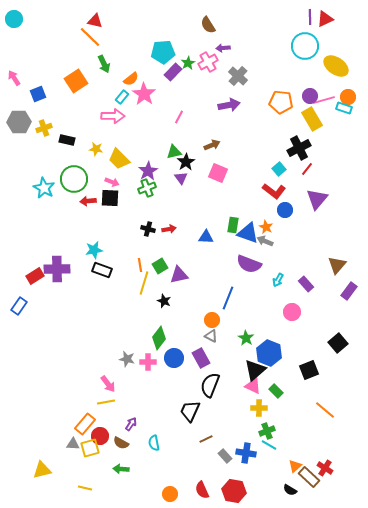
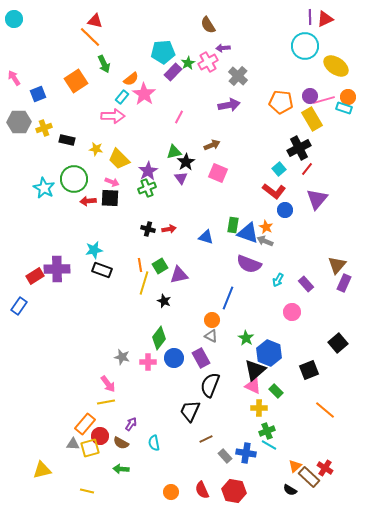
blue triangle at (206, 237): rotated 14 degrees clockwise
purple rectangle at (349, 291): moved 5 px left, 8 px up; rotated 12 degrees counterclockwise
gray star at (127, 359): moved 5 px left, 2 px up
yellow line at (85, 488): moved 2 px right, 3 px down
orange circle at (170, 494): moved 1 px right, 2 px up
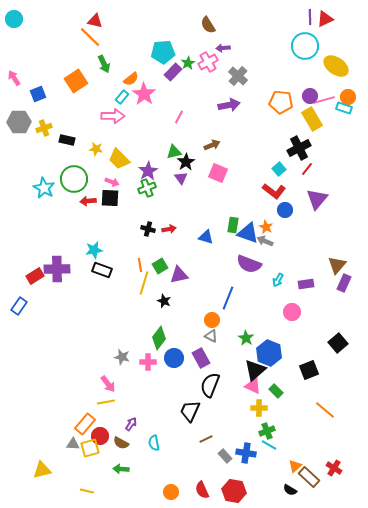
purple rectangle at (306, 284): rotated 56 degrees counterclockwise
red cross at (325, 468): moved 9 px right
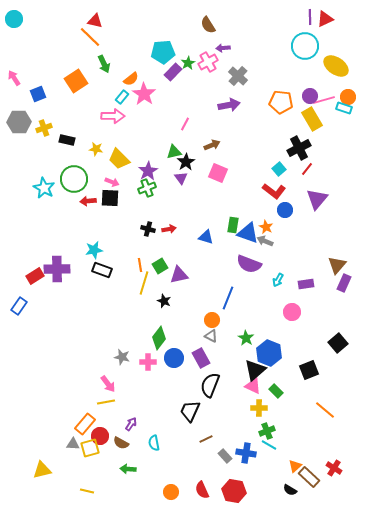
pink line at (179, 117): moved 6 px right, 7 px down
green arrow at (121, 469): moved 7 px right
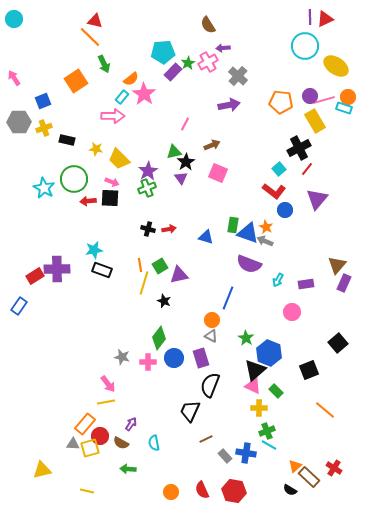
blue square at (38, 94): moved 5 px right, 7 px down
yellow rectangle at (312, 119): moved 3 px right, 2 px down
purple rectangle at (201, 358): rotated 12 degrees clockwise
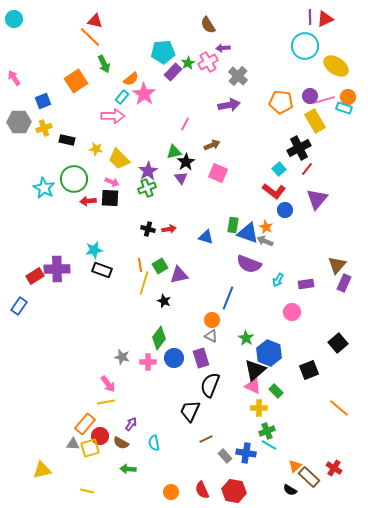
orange line at (325, 410): moved 14 px right, 2 px up
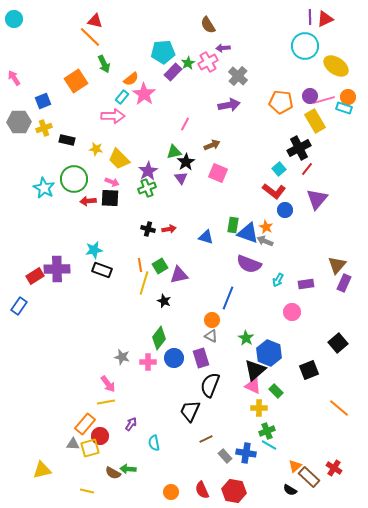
brown semicircle at (121, 443): moved 8 px left, 30 px down
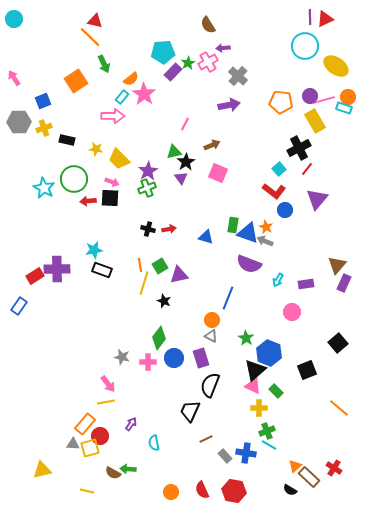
black square at (309, 370): moved 2 px left
